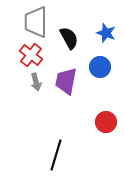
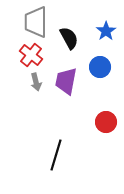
blue star: moved 2 px up; rotated 18 degrees clockwise
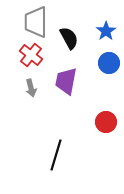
blue circle: moved 9 px right, 4 px up
gray arrow: moved 5 px left, 6 px down
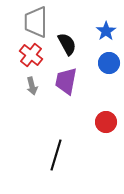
black semicircle: moved 2 px left, 6 px down
gray arrow: moved 1 px right, 2 px up
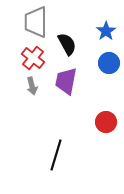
red cross: moved 2 px right, 3 px down
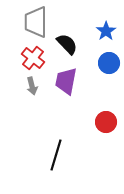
black semicircle: rotated 15 degrees counterclockwise
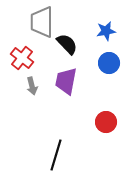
gray trapezoid: moved 6 px right
blue star: rotated 24 degrees clockwise
red cross: moved 11 px left
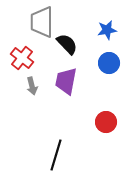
blue star: moved 1 px right, 1 px up
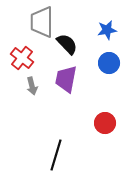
purple trapezoid: moved 2 px up
red circle: moved 1 px left, 1 px down
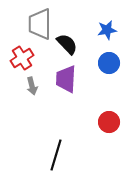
gray trapezoid: moved 2 px left, 2 px down
red cross: rotated 20 degrees clockwise
purple trapezoid: rotated 8 degrees counterclockwise
red circle: moved 4 px right, 1 px up
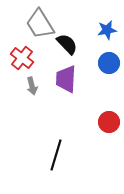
gray trapezoid: rotated 32 degrees counterclockwise
red cross: rotated 20 degrees counterclockwise
